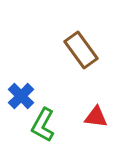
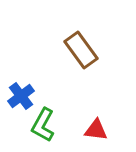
blue cross: rotated 8 degrees clockwise
red triangle: moved 13 px down
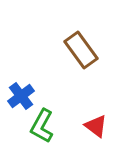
green L-shape: moved 1 px left, 1 px down
red triangle: moved 4 px up; rotated 30 degrees clockwise
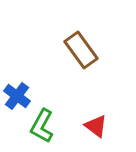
blue cross: moved 4 px left; rotated 16 degrees counterclockwise
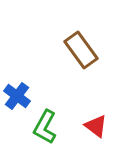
green L-shape: moved 3 px right, 1 px down
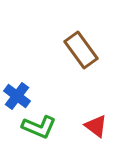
green L-shape: moved 6 px left; rotated 96 degrees counterclockwise
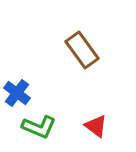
brown rectangle: moved 1 px right
blue cross: moved 3 px up
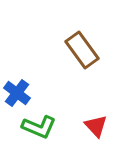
red triangle: rotated 10 degrees clockwise
